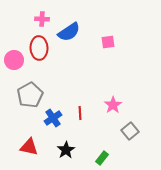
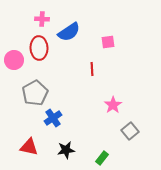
gray pentagon: moved 5 px right, 2 px up
red line: moved 12 px right, 44 px up
black star: rotated 24 degrees clockwise
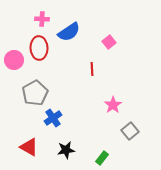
pink square: moved 1 px right; rotated 32 degrees counterclockwise
red triangle: rotated 18 degrees clockwise
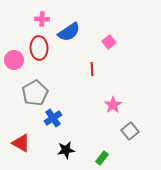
red triangle: moved 8 px left, 4 px up
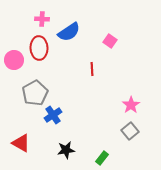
pink square: moved 1 px right, 1 px up; rotated 16 degrees counterclockwise
pink star: moved 18 px right
blue cross: moved 3 px up
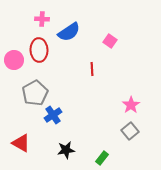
red ellipse: moved 2 px down
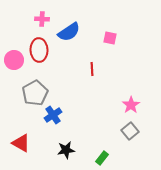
pink square: moved 3 px up; rotated 24 degrees counterclockwise
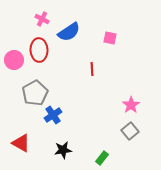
pink cross: rotated 24 degrees clockwise
black star: moved 3 px left
